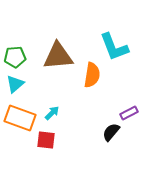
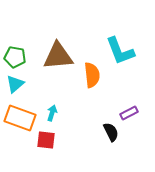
cyan L-shape: moved 6 px right, 4 px down
green pentagon: rotated 15 degrees clockwise
orange semicircle: rotated 15 degrees counterclockwise
cyan arrow: rotated 28 degrees counterclockwise
black semicircle: rotated 114 degrees clockwise
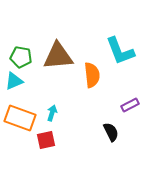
green pentagon: moved 6 px right
cyan triangle: moved 1 px left, 3 px up; rotated 18 degrees clockwise
purple rectangle: moved 1 px right, 8 px up
red square: rotated 18 degrees counterclockwise
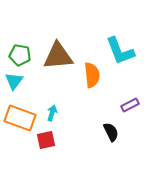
green pentagon: moved 1 px left, 2 px up
cyan triangle: rotated 30 degrees counterclockwise
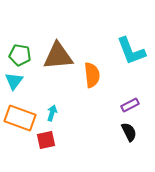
cyan L-shape: moved 11 px right
black semicircle: moved 18 px right
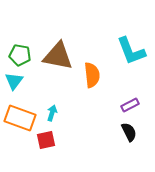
brown triangle: rotated 16 degrees clockwise
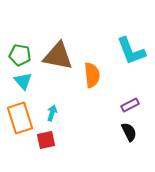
cyan triangle: moved 9 px right; rotated 18 degrees counterclockwise
orange rectangle: rotated 52 degrees clockwise
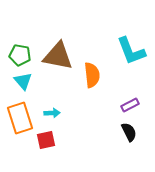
cyan arrow: rotated 70 degrees clockwise
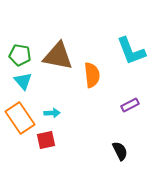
orange rectangle: rotated 16 degrees counterclockwise
black semicircle: moved 9 px left, 19 px down
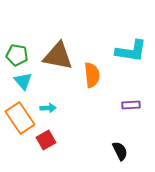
cyan L-shape: rotated 60 degrees counterclockwise
green pentagon: moved 3 px left
purple rectangle: moved 1 px right; rotated 24 degrees clockwise
cyan arrow: moved 4 px left, 5 px up
red square: rotated 18 degrees counterclockwise
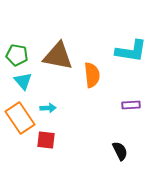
red square: rotated 36 degrees clockwise
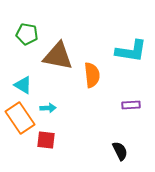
green pentagon: moved 10 px right, 21 px up
cyan triangle: moved 4 px down; rotated 18 degrees counterclockwise
